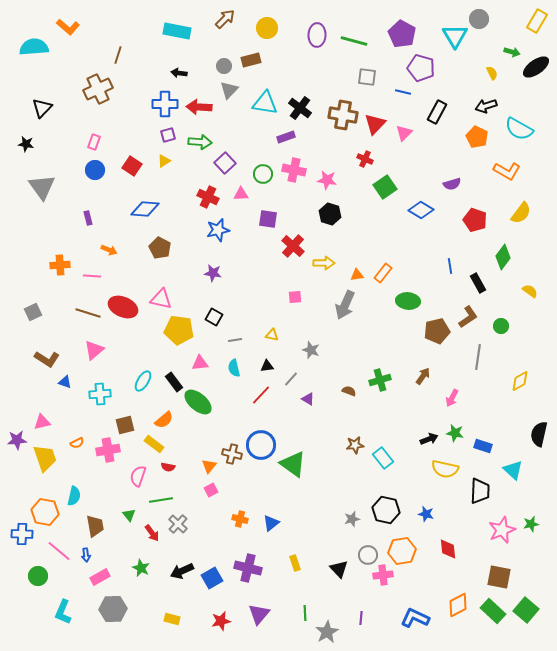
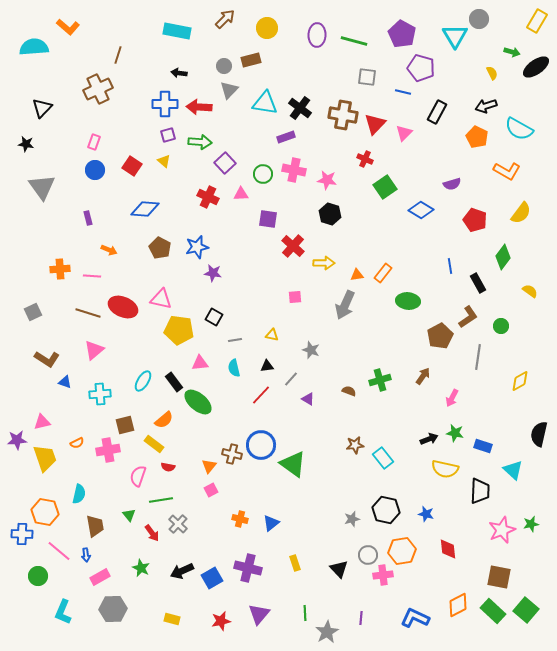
yellow triangle at (164, 161): rotated 48 degrees counterclockwise
blue star at (218, 230): moved 21 px left, 17 px down
orange cross at (60, 265): moved 4 px down
brown pentagon at (437, 331): moved 3 px right, 5 px down; rotated 15 degrees counterclockwise
cyan semicircle at (74, 496): moved 5 px right, 2 px up
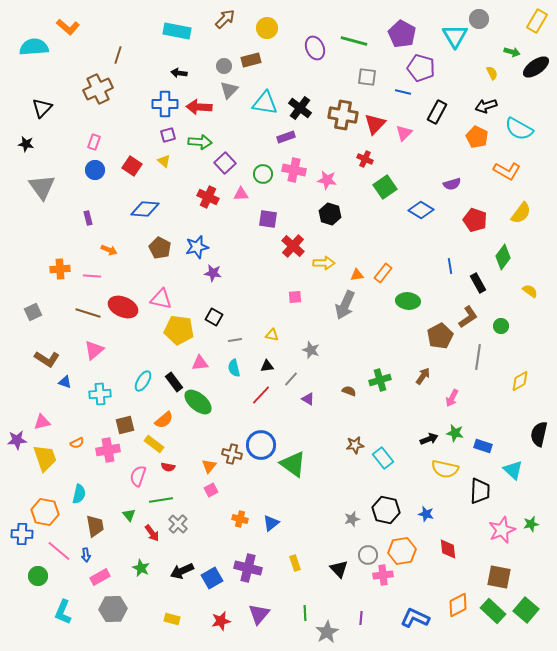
purple ellipse at (317, 35): moved 2 px left, 13 px down; rotated 25 degrees counterclockwise
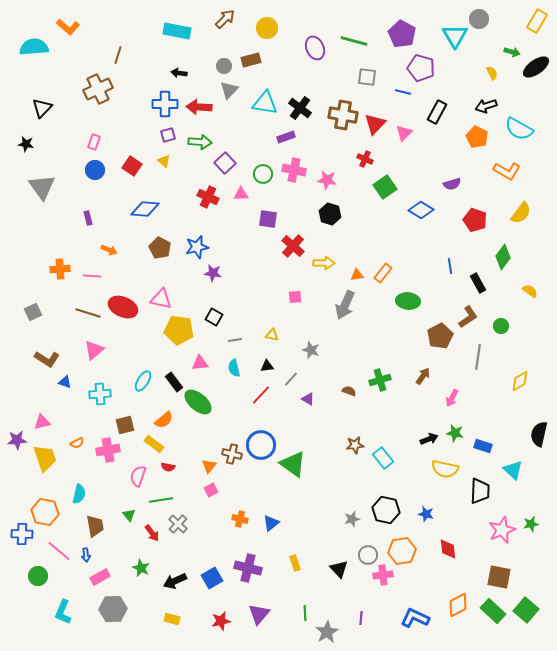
black arrow at (182, 571): moved 7 px left, 10 px down
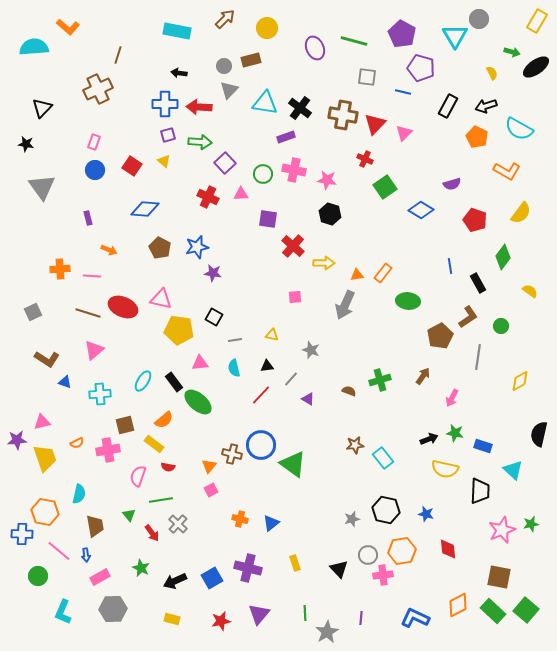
black rectangle at (437, 112): moved 11 px right, 6 px up
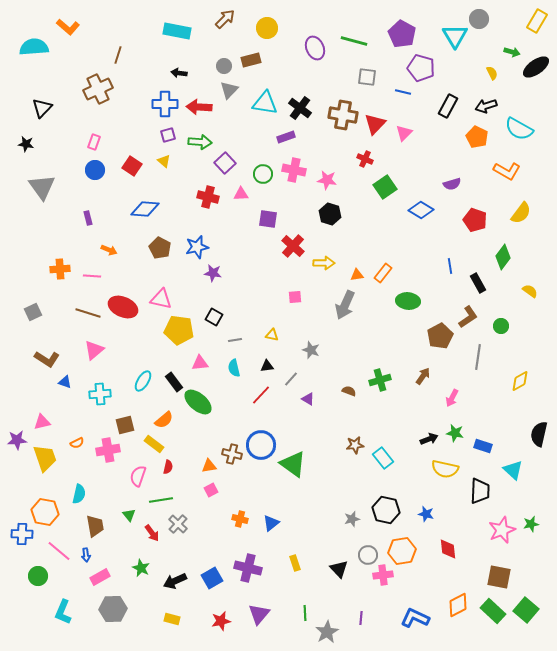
red cross at (208, 197): rotated 10 degrees counterclockwise
orange triangle at (209, 466): rotated 42 degrees clockwise
red semicircle at (168, 467): rotated 88 degrees counterclockwise
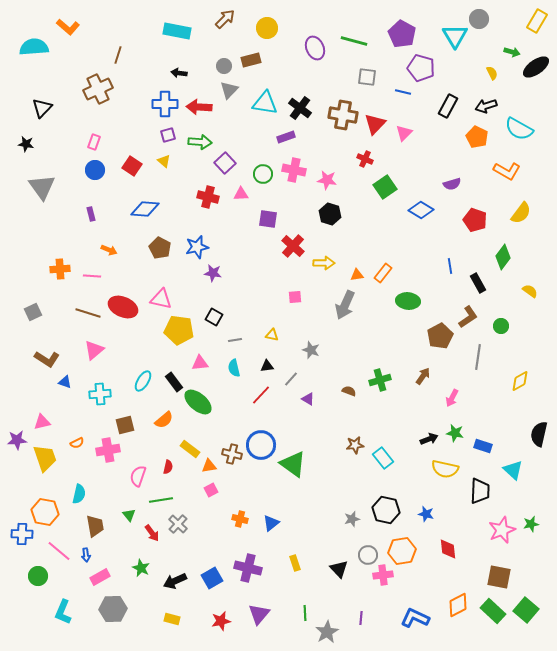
purple rectangle at (88, 218): moved 3 px right, 4 px up
yellow rectangle at (154, 444): moved 36 px right, 5 px down
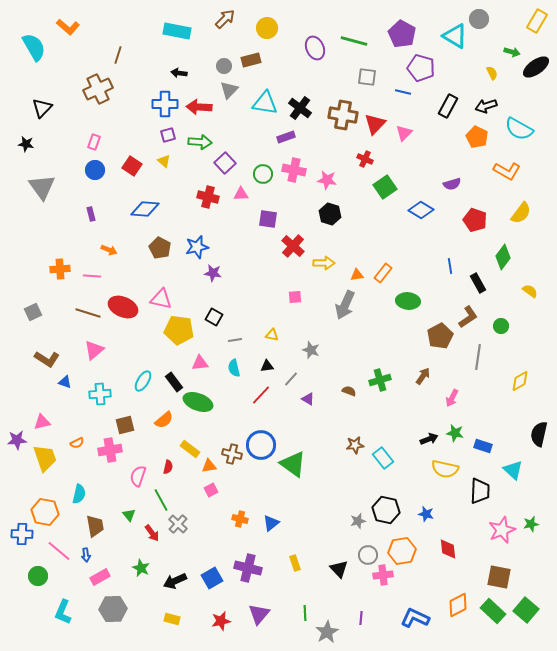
cyan triangle at (455, 36): rotated 28 degrees counterclockwise
cyan semicircle at (34, 47): rotated 64 degrees clockwise
green ellipse at (198, 402): rotated 20 degrees counterclockwise
pink cross at (108, 450): moved 2 px right
green line at (161, 500): rotated 70 degrees clockwise
gray star at (352, 519): moved 6 px right, 2 px down
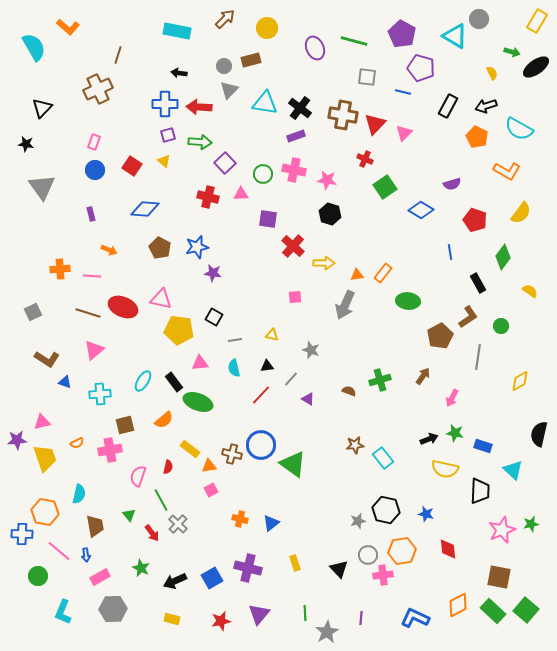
purple rectangle at (286, 137): moved 10 px right, 1 px up
blue line at (450, 266): moved 14 px up
